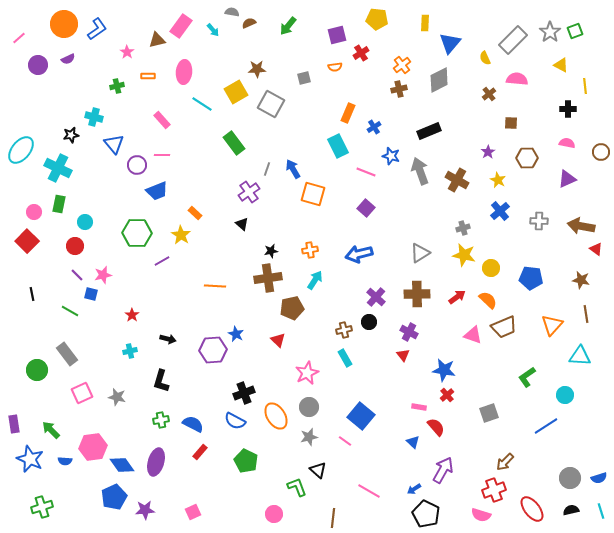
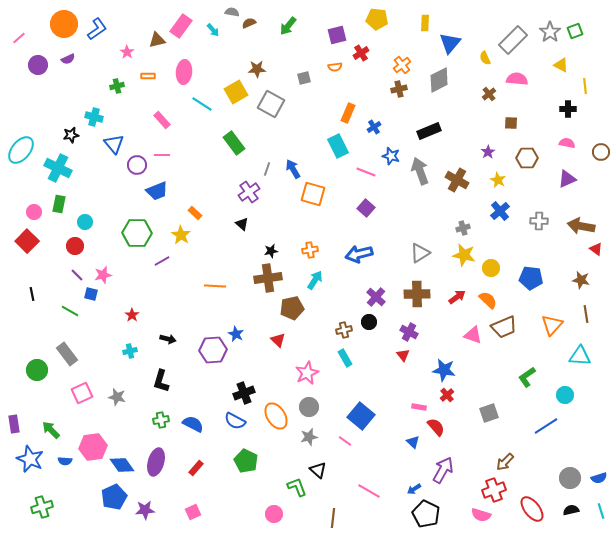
red rectangle at (200, 452): moved 4 px left, 16 px down
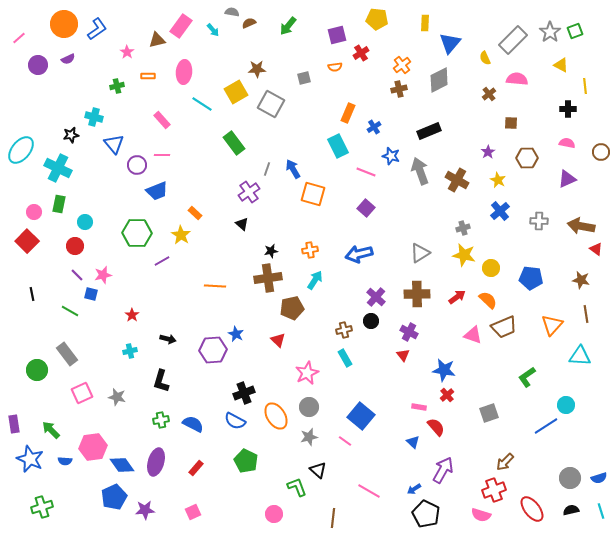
black circle at (369, 322): moved 2 px right, 1 px up
cyan circle at (565, 395): moved 1 px right, 10 px down
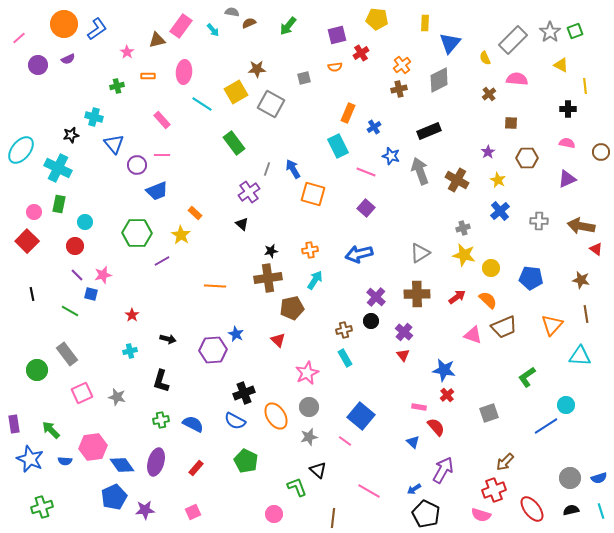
purple cross at (409, 332): moved 5 px left; rotated 12 degrees clockwise
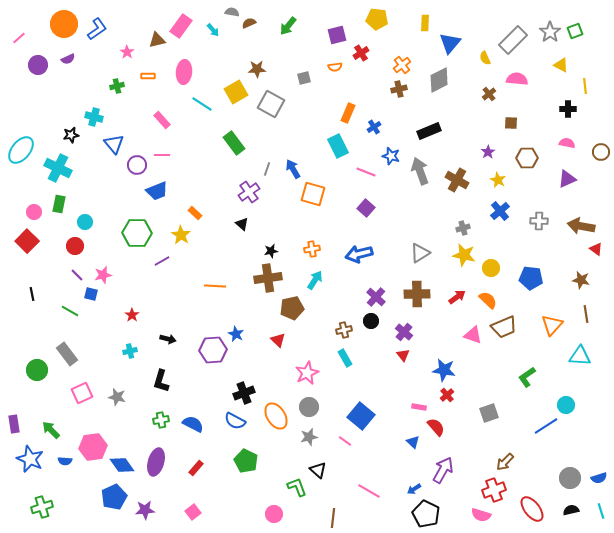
orange cross at (310, 250): moved 2 px right, 1 px up
pink square at (193, 512): rotated 14 degrees counterclockwise
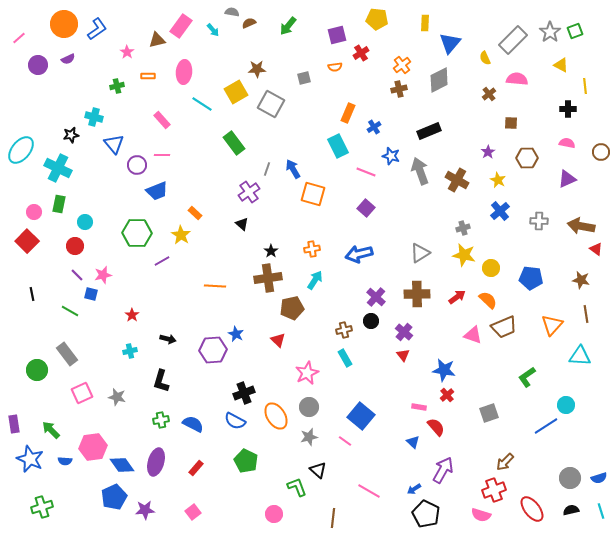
black star at (271, 251): rotated 24 degrees counterclockwise
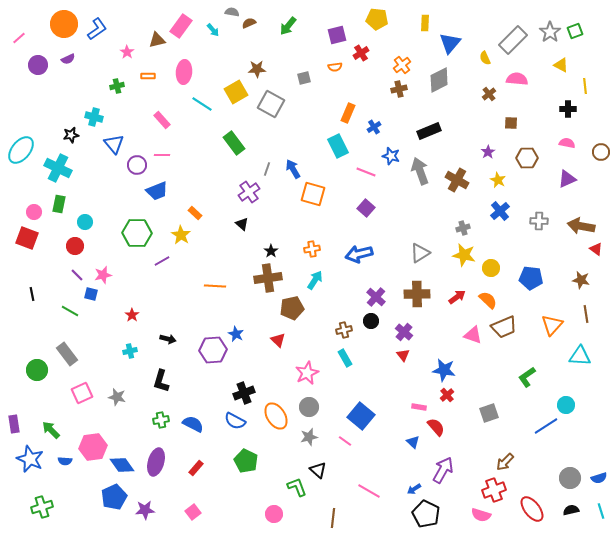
red square at (27, 241): moved 3 px up; rotated 25 degrees counterclockwise
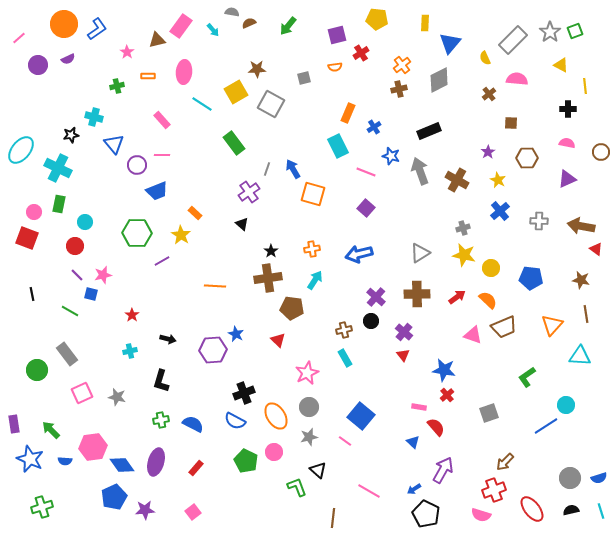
brown pentagon at (292, 308): rotated 20 degrees clockwise
pink circle at (274, 514): moved 62 px up
